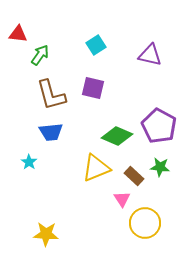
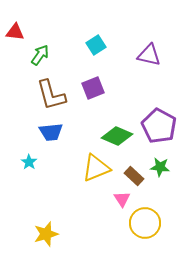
red triangle: moved 3 px left, 2 px up
purple triangle: moved 1 px left
purple square: rotated 35 degrees counterclockwise
yellow star: rotated 20 degrees counterclockwise
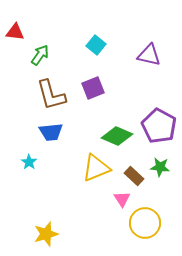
cyan square: rotated 18 degrees counterclockwise
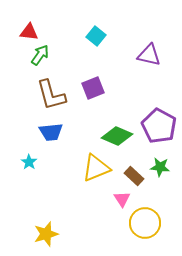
red triangle: moved 14 px right
cyan square: moved 9 px up
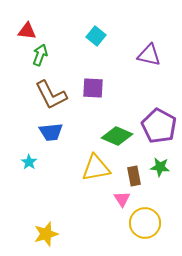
red triangle: moved 2 px left, 1 px up
green arrow: rotated 15 degrees counterclockwise
purple square: rotated 25 degrees clockwise
brown L-shape: rotated 12 degrees counterclockwise
yellow triangle: rotated 12 degrees clockwise
brown rectangle: rotated 36 degrees clockwise
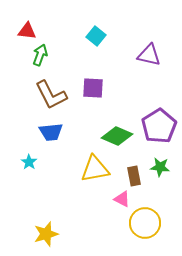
purple pentagon: rotated 12 degrees clockwise
yellow triangle: moved 1 px left, 1 px down
pink triangle: rotated 30 degrees counterclockwise
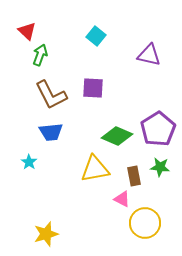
red triangle: rotated 36 degrees clockwise
purple pentagon: moved 1 px left, 3 px down
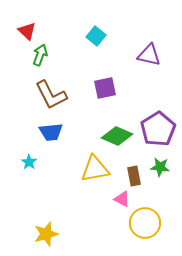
purple square: moved 12 px right; rotated 15 degrees counterclockwise
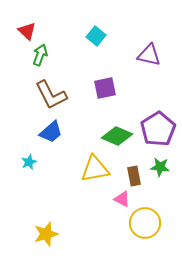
blue trapezoid: rotated 35 degrees counterclockwise
cyan star: rotated 14 degrees clockwise
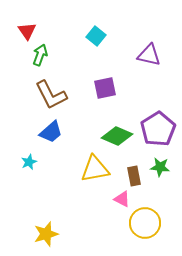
red triangle: rotated 12 degrees clockwise
